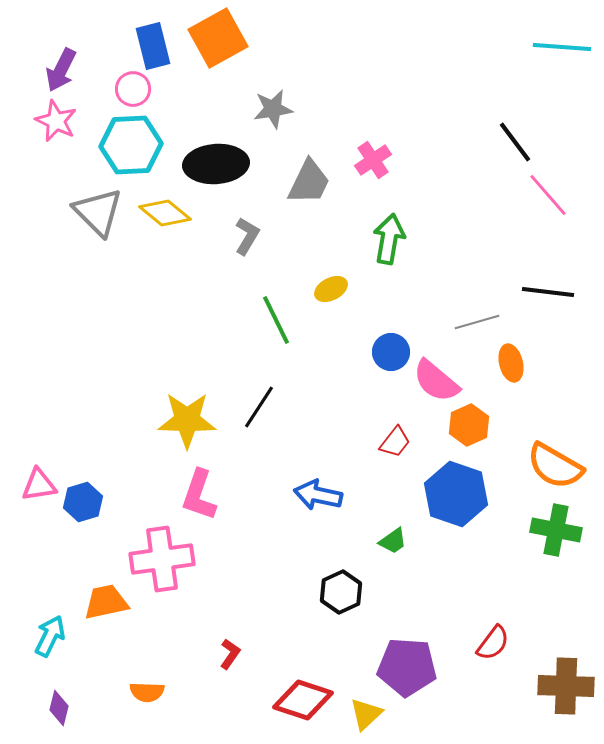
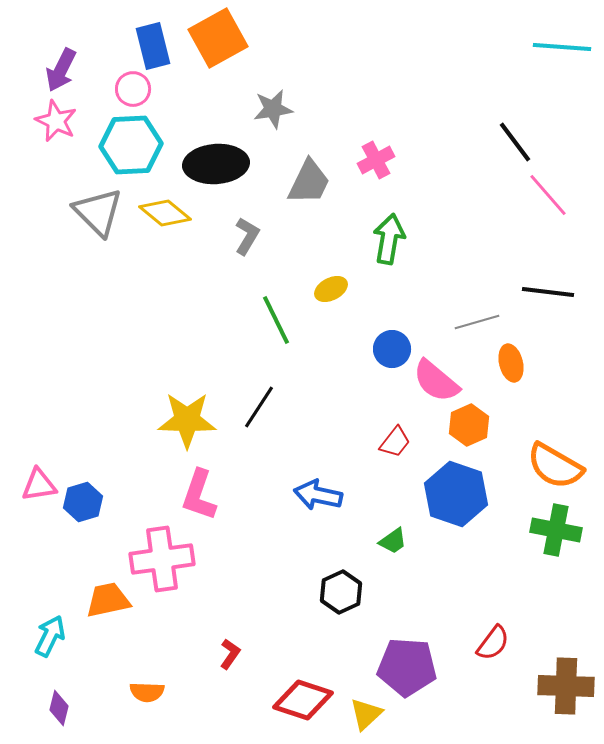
pink cross at (373, 160): moved 3 px right; rotated 6 degrees clockwise
blue circle at (391, 352): moved 1 px right, 3 px up
orange trapezoid at (106, 602): moved 2 px right, 2 px up
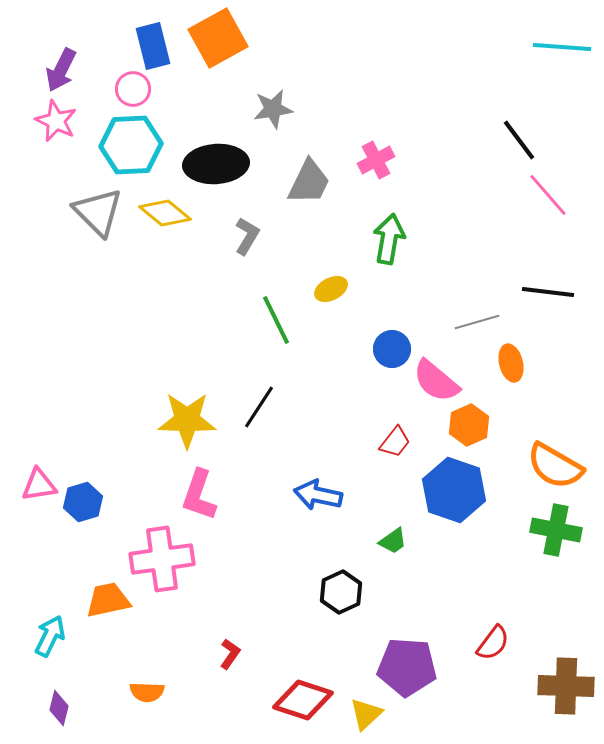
black line at (515, 142): moved 4 px right, 2 px up
blue hexagon at (456, 494): moved 2 px left, 4 px up
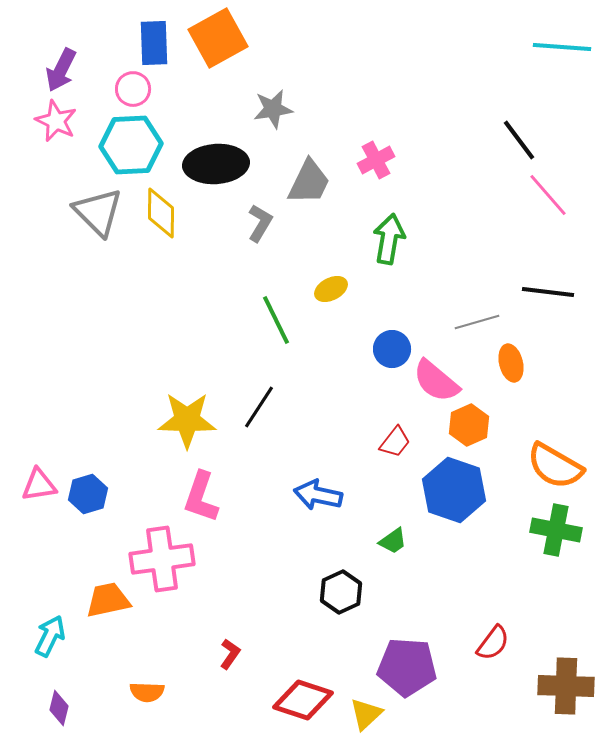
blue rectangle at (153, 46): moved 1 px right, 3 px up; rotated 12 degrees clockwise
yellow diamond at (165, 213): moved 4 px left; rotated 51 degrees clockwise
gray L-shape at (247, 236): moved 13 px right, 13 px up
pink L-shape at (199, 495): moved 2 px right, 2 px down
blue hexagon at (83, 502): moved 5 px right, 8 px up
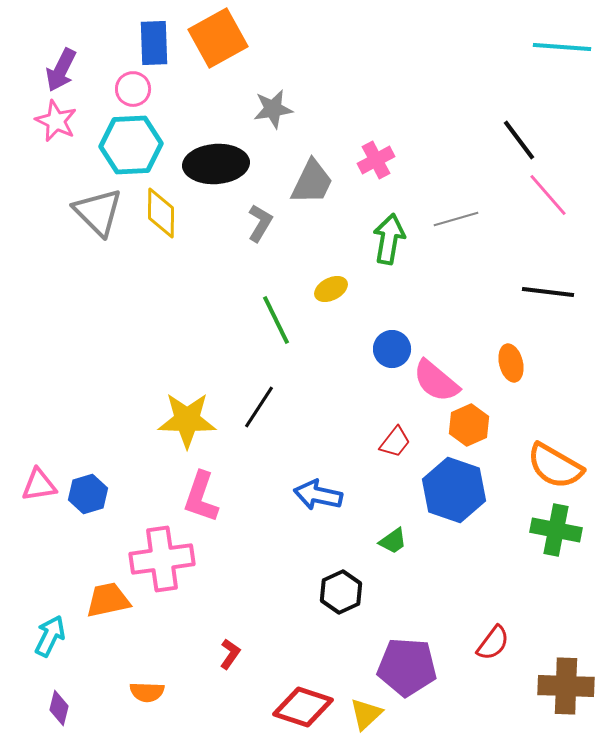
gray trapezoid at (309, 182): moved 3 px right
gray line at (477, 322): moved 21 px left, 103 px up
red diamond at (303, 700): moved 7 px down
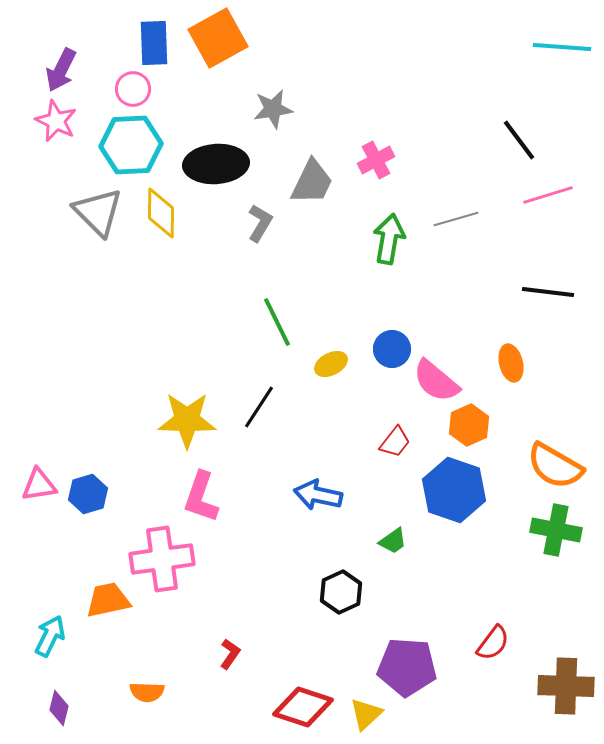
pink line at (548, 195): rotated 66 degrees counterclockwise
yellow ellipse at (331, 289): moved 75 px down
green line at (276, 320): moved 1 px right, 2 px down
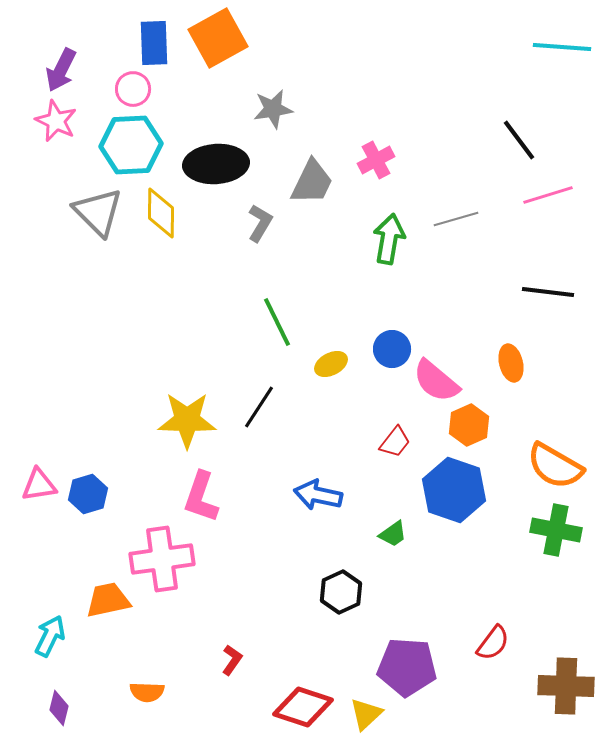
green trapezoid at (393, 541): moved 7 px up
red L-shape at (230, 654): moved 2 px right, 6 px down
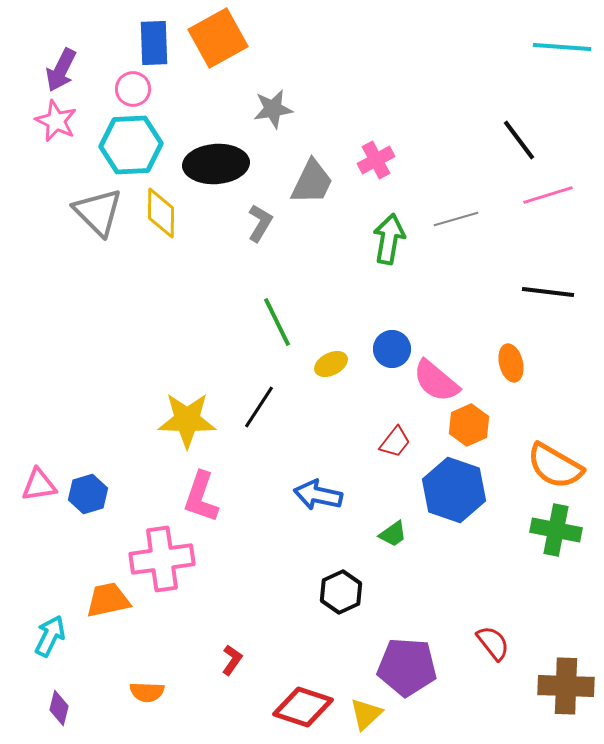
red semicircle at (493, 643): rotated 75 degrees counterclockwise
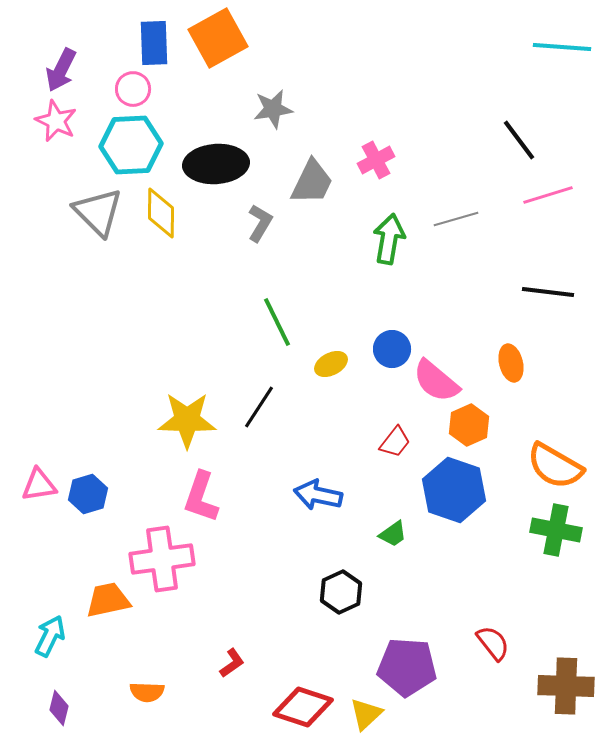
red L-shape at (232, 660): moved 3 px down; rotated 20 degrees clockwise
